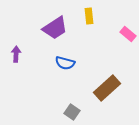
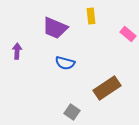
yellow rectangle: moved 2 px right
purple trapezoid: rotated 56 degrees clockwise
purple arrow: moved 1 px right, 3 px up
brown rectangle: rotated 8 degrees clockwise
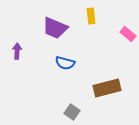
brown rectangle: rotated 20 degrees clockwise
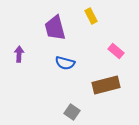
yellow rectangle: rotated 21 degrees counterclockwise
purple trapezoid: rotated 52 degrees clockwise
pink rectangle: moved 12 px left, 17 px down
purple arrow: moved 2 px right, 3 px down
brown rectangle: moved 1 px left, 3 px up
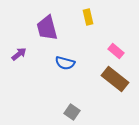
yellow rectangle: moved 3 px left, 1 px down; rotated 14 degrees clockwise
purple trapezoid: moved 8 px left
purple arrow: rotated 49 degrees clockwise
brown rectangle: moved 9 px right, 6 px up; rotated 52 degrees clockwise
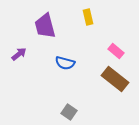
purple trapezoid: moved 2 px left, 2 px up
gray square: moved 3 px left
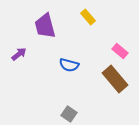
yellow rectangle: rotated 28 degrees counterclockwise
pink rectangle: moved 4 px right
blue semicircle: moved 4 px right, 2 px down
brown rectangle: rotated 12 degrees clockwise
gray square: moved 2 px down
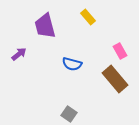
pink rectangle: rotated 21 degrees clockwise
blue semicircle: moved 3 px right, 1 px up
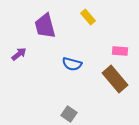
pink rectangle: rotated 56 degrees counterclockwise
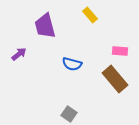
yellow rectangle: moved 2 px right, 2 px up
